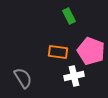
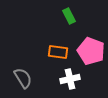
white cross: moved 4 px left, 3 px down
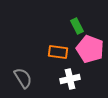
green rectangle: moved 8 px right, 10 px down
pink pentagon: moved 1 px left, 2 px up
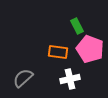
gray semicircle: rotated 100 degrees counterclockwise
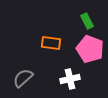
green rectangle: moved 10 px right, 5 px up
orange rectangle: moved 7 px left, 9 px up
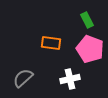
green rectangle: moved 1 px up
